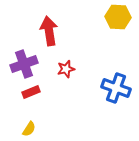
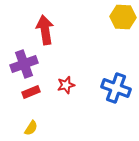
yellow hexagon: moved 5 px right
red arrow: moved 4 px left, 1 px up
red star: moved 16 px down
yellow semicircle: moved 2 px right, 1 px up
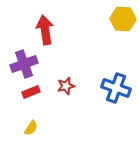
yellow hexagon: moved 2 px down
red star: moved 1 px down
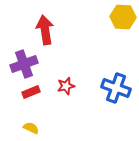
yellow hexagon: moved 2 px up
yellow semicircle: rotated 98 degrees counterclockwise
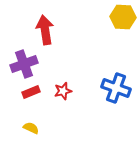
red star: moved 3 px left, 5 px down
